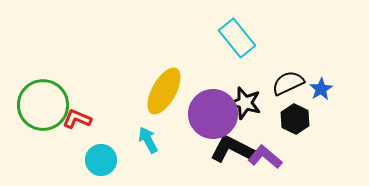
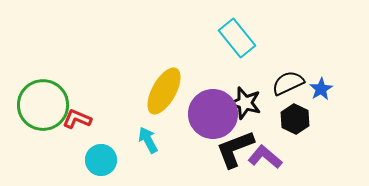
black L-shape: moved 3 px right; rotated 48 degrees counterclockwise
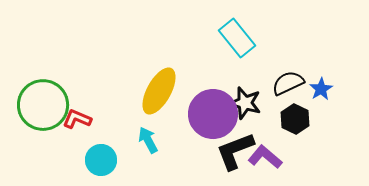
yellow ellipse: moved 5 px left
black L-shape: moved 2 px down
